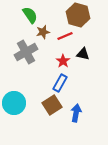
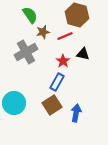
brown hexagon: moved 1 px left
blue rectangle: moved 3 px left, 1 px up
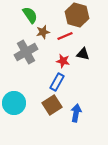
red star: rotated 24 degrees counterclockwise
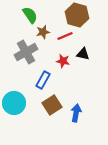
blue rectangle: moved 14 px left, 2 px up
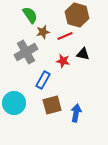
brown square: rotated 18 degrees clockwise
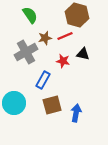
brown star: moved 2 px right, 6 px down
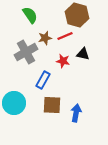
brown square: rotated 18 degrees clockwise
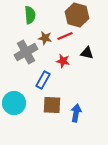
green semicircle: rotated 30 degrees clockwise
brown star: rotated 24 degrees clockwise
black triangle: moved 4 px right, 1 px up
